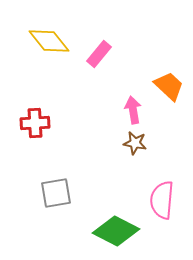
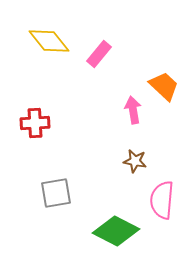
orange trapezoid: moved 5 px left
brown star: moved 18 px down
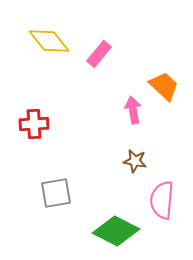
red cross: moved 1 px left, 1 px down
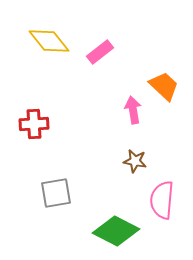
pink rectangle: moved 1 px right, 2 px up; rotated 12 degrees clockwise
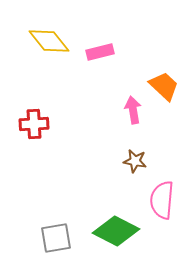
pink rectangle: rotated 24 degrees clockwise
gray square: moved 45 px down
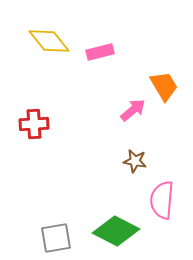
orange trapezoid: rotated 16 degrees clockwise
pink arrow: rotated 60 degrees clockwise
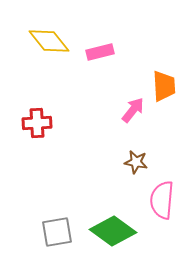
orange trapezoid: rotated 28 degrees clockwise
pink arrow: rotated 12 degrees counterclockwise
red cross: moved 3 px right, 1 px up
brown star: moved 1 px right, 1 px down
green diamond: moved 3 px left; rotated 9 degrees clockwise
gray square: moved 1 px right, 6 px up
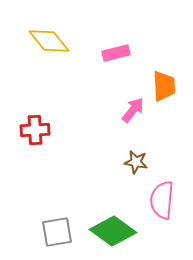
pink rectangle: moved 16 px right, 1 px down
red cross: moved 2 px left, 7 px down
